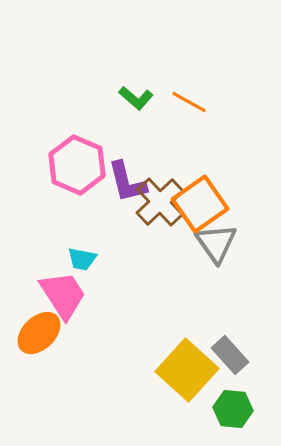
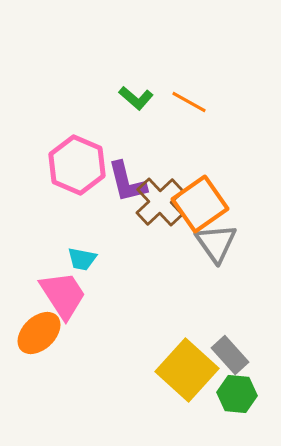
green hexagon: moved 4 px right, 15 px up
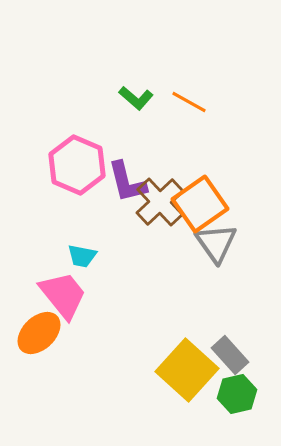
cyan trapezoid: moved 3 px up
pink trapezoid: rotated 6 degrees counterclockwise
green hexagon: rotated 18 degrees counterclockwise
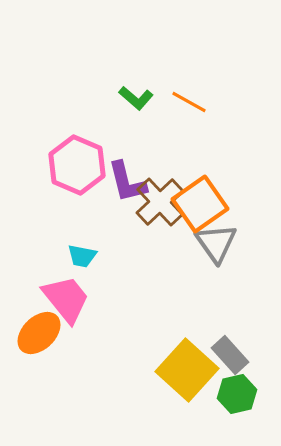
pink trapezoid: moved 3 px right, 4 px down
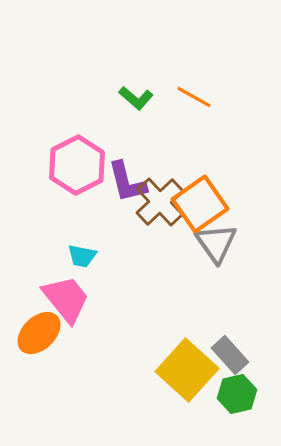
orange line: moved 5 px right, 5 px up
pink hexagon: rotated 10 degrees clockwise
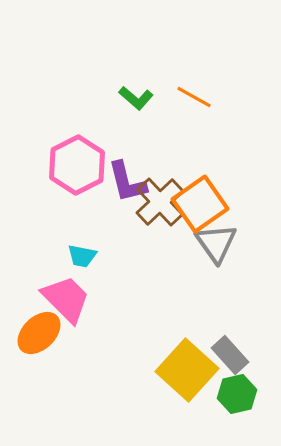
pink trapezoid: rotated 6 degrees counterclockwise
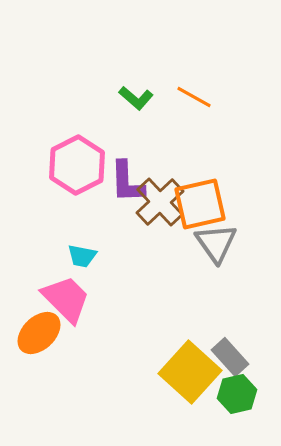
purple L-shape: rotated 12 degrees clockwise
orange square: rotated 22 degrees clockwise
gray rectangle: moved 2 px down
yellow square: moved 3 px right, 2 px down
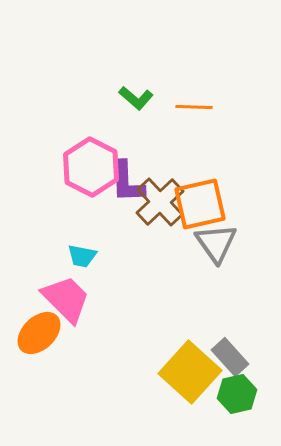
orange line: moved 10 px down; rotated 27 degrees counterclockwise
pink hexagon: moved 14 px right, 2 px down; rotated 6 degrees counterclockwise
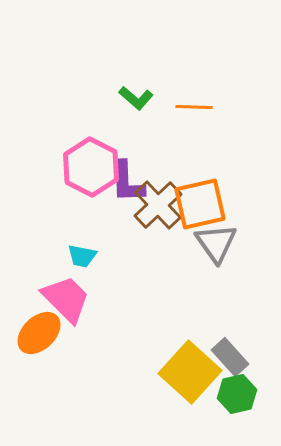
brown cross: moved 2 px left, 3 px down
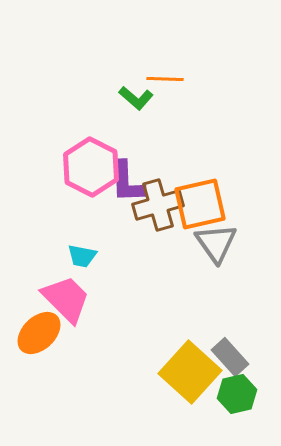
orange line: moved 29 px left, 28 px up
brown cross: rotated 27 degrees clockwise
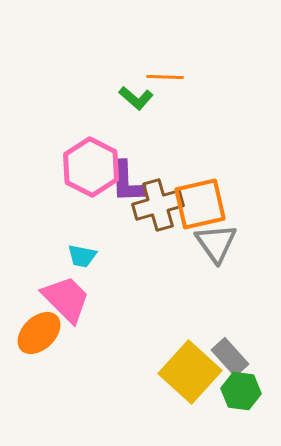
orange line: moved 2 px up
green hexagon: moved 4 px right, 3 px up; rotated 21 degrees clockwise
